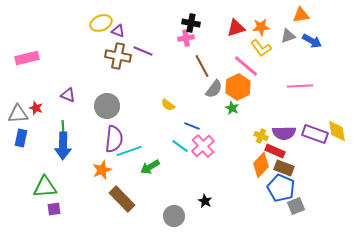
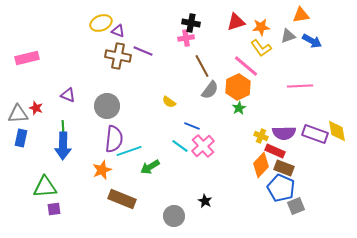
red triangle at (236, 28): moved 6 px up
gray semicircle at (214, 89): moved 4 px left, 1 px down
yellow semicircle at (168, 105): moved 1 px right, 3 px up
green star at (232, 108): moved 7 px right; rotated 16 degrees clockwise
brown rectangle at (122, 199): rotated 24 degrees counterclockwise
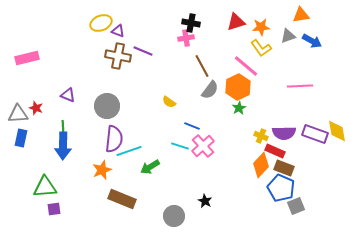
cyan line at (180, 146): rotated 18 degrees counterclockwise
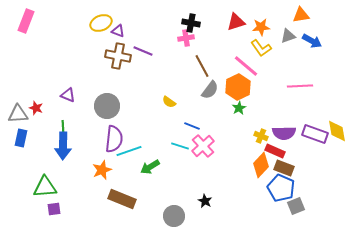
pink rectangle at (27, 58): moved 1 px left, 37 px up; rotated 55 degrees counterclockwise
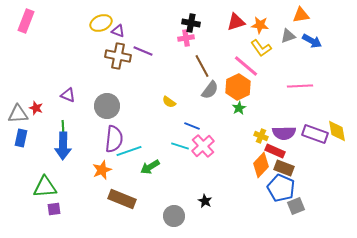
orange star at (261, 27): moved 1 px left, 2 px up; rotated 12 degrees clockwise
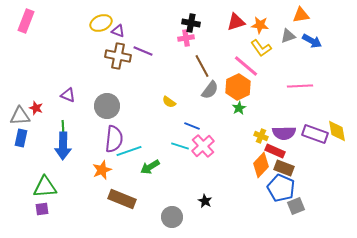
gray triangle at (18, 114): moved 2 px right, 2 px down
purple square at (54, 209): moved 12 px left
gray circle at (174, 216): moved 2 px left, 1 px down
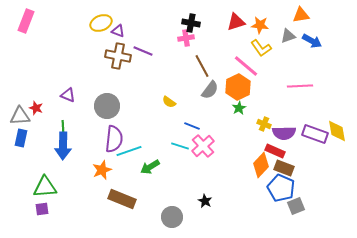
yellow cross at (261, 136): moved 3 px right, 12 px up
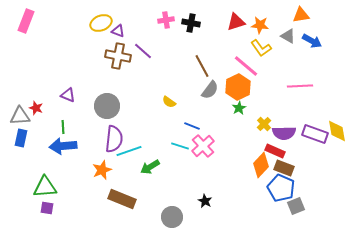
gray triangle at (288, 36): rotated 49 degrees clockwise
pink cross at (186, 38): moved 20 px left, 18 px up
purple line at (143, 51): rotated 18 degrees clockwise
yellow cross at (264, 124): rotated 24 degrees clockwise
blue arrow at (63, 146): rotated 84 degrees clockwise
purple square at (42, 209): moved 5 px right, 1 px up; rotated 16 degrees clockwise
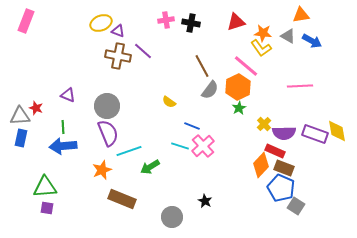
orange star at (260, 25): moved 3 px right, 8 px down
purple semicircle at (114, 139): moved 6 px left, 6 px up; rotated 28 degrees counterclockwise
gray square at (296, 206): rotated 36 degrees counterclockwise
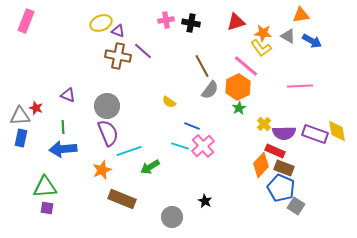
blue arrow at (63, 146): moved 3 px down
